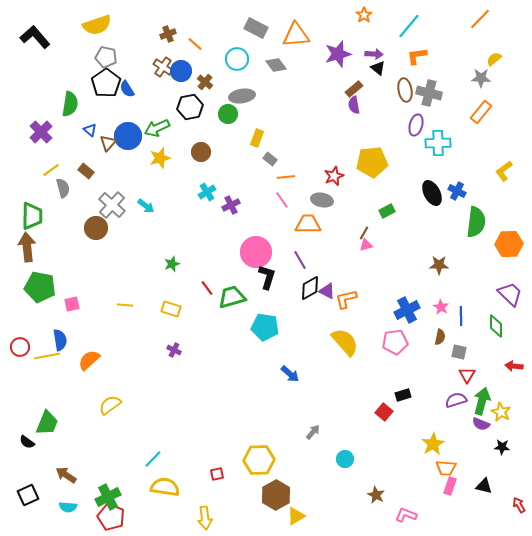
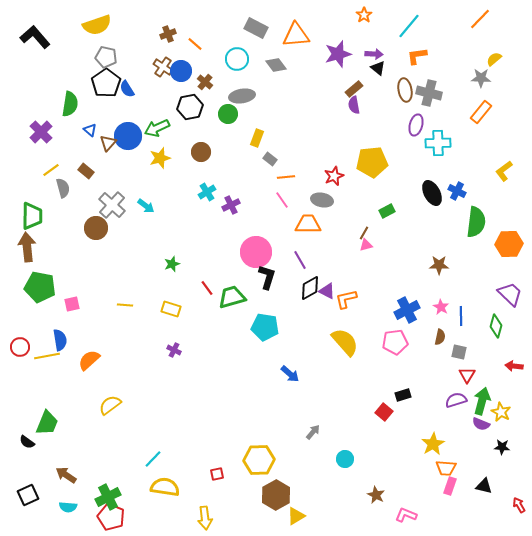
green diamond at (496, 326): rotated 15 degrees clockwise
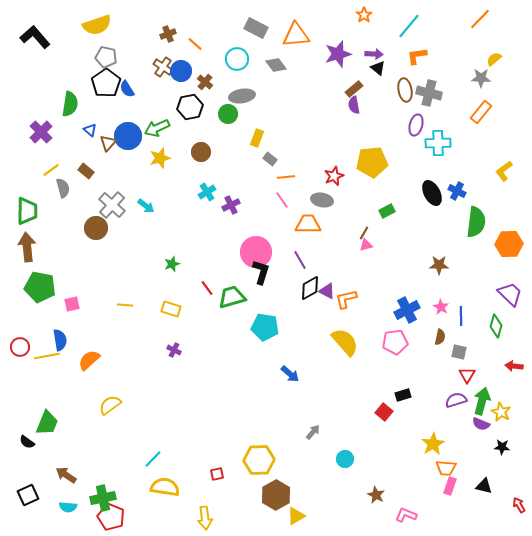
green trapezoid at (32, 216): moved 5 px left, 5 px up
black L-shape at (267, 277): moved 6 px left, 5 px up
green cross at (108, 497): moved 5 px left, 1 px down; rotated 15 degrees clockwise
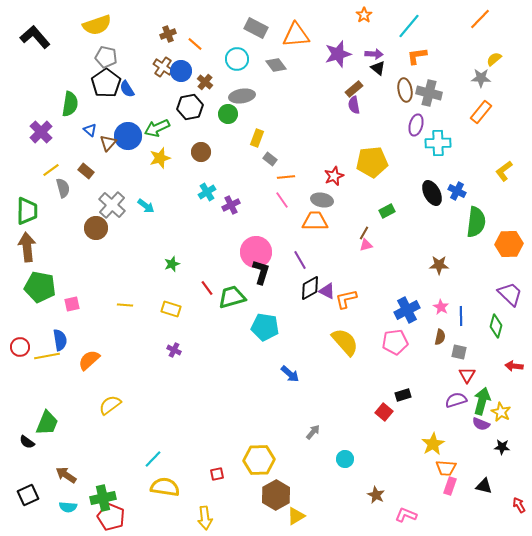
orange trapezoid at (308, 224): moved 7 px right, 3 px up
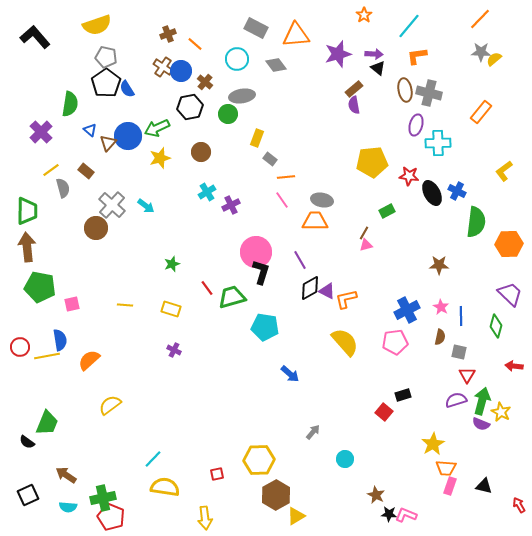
gray star at (481, 78): moved 26 px up
red star at (334, 176): moved 75 px right; rotated 30 degrees clockwise
black star at (502, 447): moved 113 px left, 67 px down
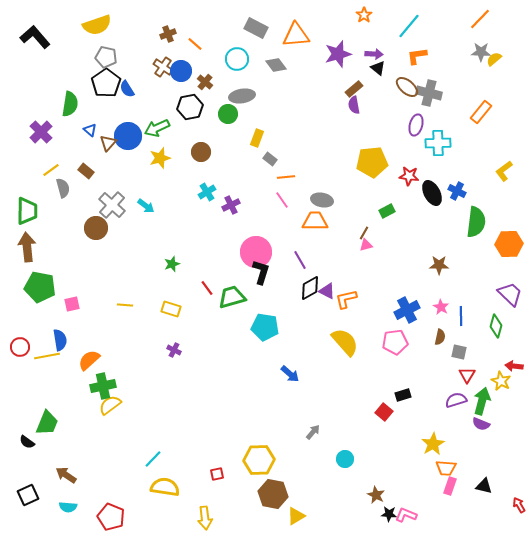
brown ellipse at (405, 90): moved 2 px right, 3 px up; rotated 40 degrees counterclockwise
yellow star at (501, 412): moved 31 px up
brown hexagon at (276, 495): moved 3 px left, 1 px up; rotated 20 degrees counterclockwise
green cross at (103, 498): moved 112 px up
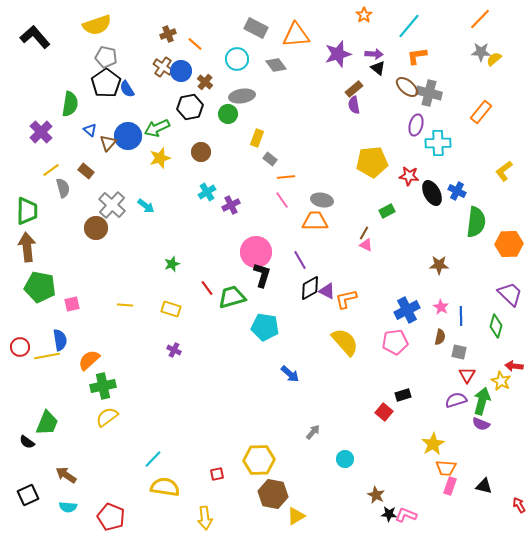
pink triangle at (366, 245): rotated 40 degrees clockwise
black L-shape at (261, 272): moved 1 px right, 3 px down
yellow semicircle at (110, 405): moved 3 px left, 12 px down
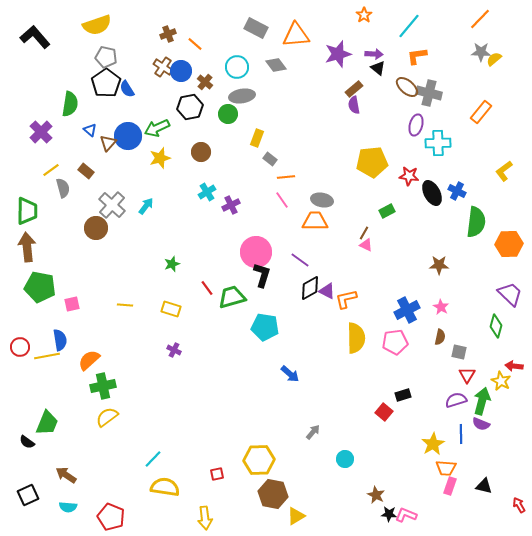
cyan circle at (237, 59): moved 8 px down
cyan arrow at (146, 206): rotated 90 degrees counterclockwise
purple line at (300, 260): rotated 24 degrees counterclockwise
blue line at (461, 316): moved 118 px down
yellow semicircle at (345, 342): moved 11 px right, 4 px up; rotated 40 degrees clockwise
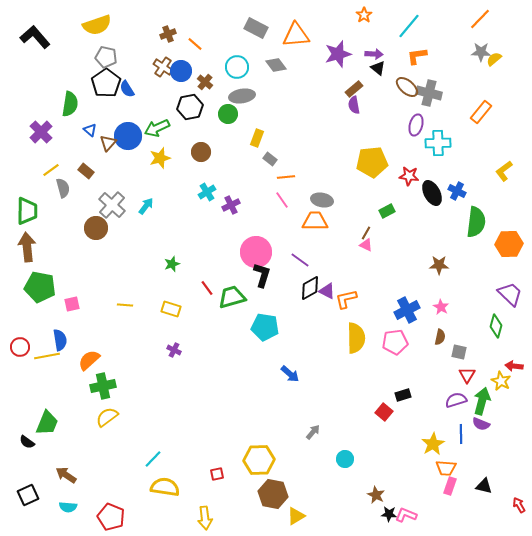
brown line at (364, 233): moved 2 px right
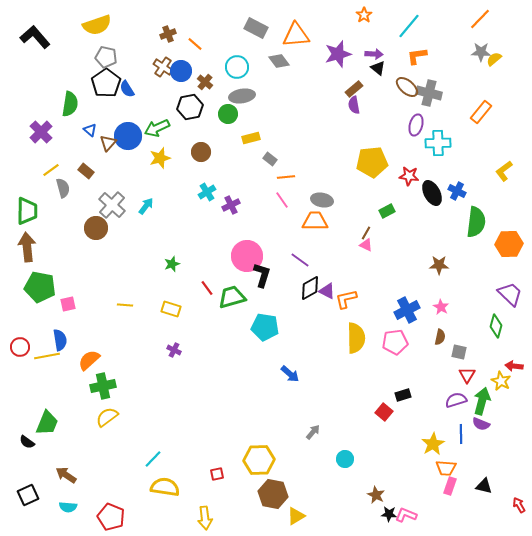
gray diamond at (276, 65): moved 3 px right, 4 px up
yellow rectangle at (257, 138): moved 6 px left; rotated 54 degrees clockwise
pink circle at (256, 252): moved 9 px left, 4 px down
pink square at (72, 304): moved 4 px left
